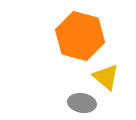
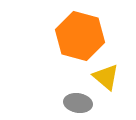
gray ellipse: moved 4 px left
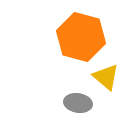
orange hexagon: moved 1 px right, 1 px down
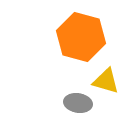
yellow triangle: moved 4 px down; rotated 24 degrees counterclockwise
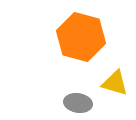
yellow triangle: moved 9 px right, 2 px down
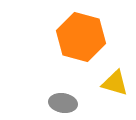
gray ellipse: moved 15 px left
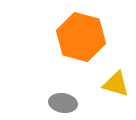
yellow triangle: moved 1 px right, 1 px down
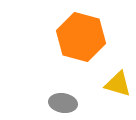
yellow triangle: moved 2 px right
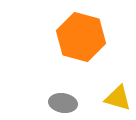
yellow triangle: moved 14 px down
